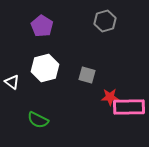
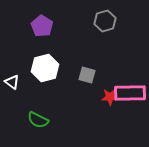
pink rectangle: moved 1 px right, 14 px up
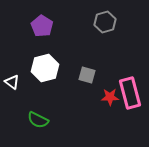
gray hexagon: moved 1 px down
pink rectangle: rotated 76 degrees clockwise
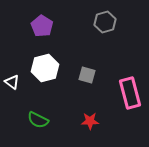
red star: moved 20 px left, 24 px down
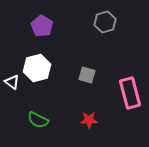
white hexagon: moved 8 px left
red star: moved 1 px left, 1 px up
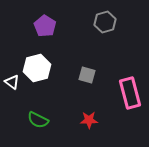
purple pentagon: moved 3 px right
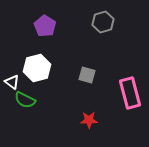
gray hexagon: moved 2 px left
green semicircle: moved 13 px left, 20 px up
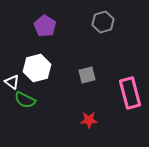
gray square: rotated 30 degrees counterclockwise
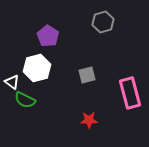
purple pentagon: moved 3 px right, 10 px down
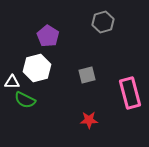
white triangle: rotated 35 degrees counterclockwise
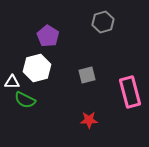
pink rectangle: moved 1 px up
